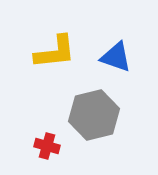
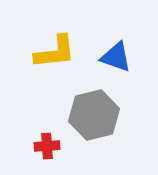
red cross: rotated 20 degrees counterclockwise
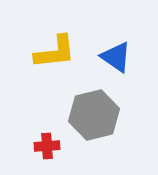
blue triangle: rotated 16 degrees clockwise
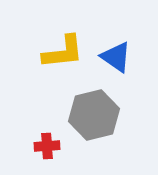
yellow L-shape: moved 8 px right
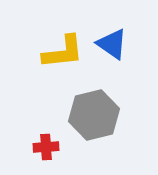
blue triangle: moved 4 px left, 13 px up
red cross: moved 1 px left, 1 px down
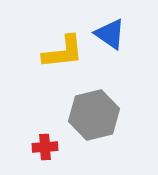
blue triangle: moved 2 px left, 10 px up
red cross: moved 1 px left
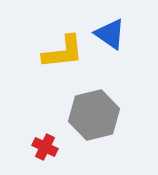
red cross: rotated 30 degrees clockwise
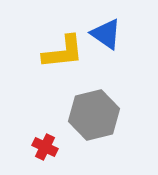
blue triangle: moved 4 px left
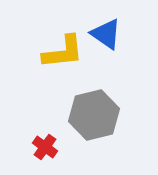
red cross: rotated 10 degrees clockwise
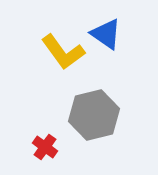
yellow L-shape: rotated 60 degrees clockwise
